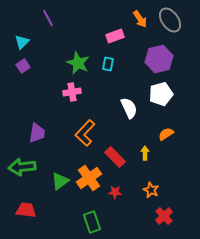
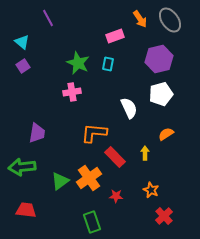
cyan triangle: rotated 35 degrees counterclockwise
orange L-shape: moved 9 px right; rotated 52 degrees clockwise
red star: moved 1 px right, 4 px down
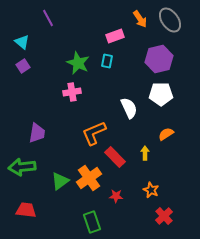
cyan rectangle: moved 1 px left, 3 px up
white pentagon: rotated 15 degrees clockwise
orange L-shape: rotated 28 degrees counterclockwise
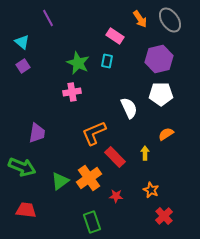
pink rectangle: rotated 54 degrees clockwise
green arrow: rotated 152 degrees counterclockwise
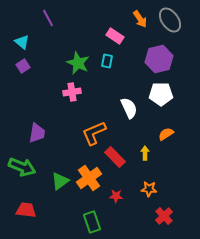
orange star: moved 2 px left, 1 px up; rotated 21 degrees counterclockwise
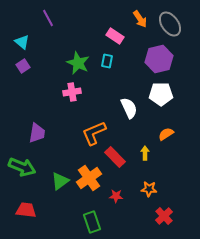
gray ellipse: moved 4 px down
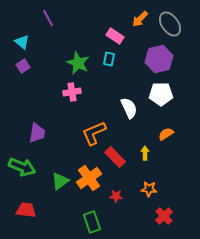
orange arrow: rotated 78 degrees clockwise
cyan rectangle: moved 2 px right, 2 px up
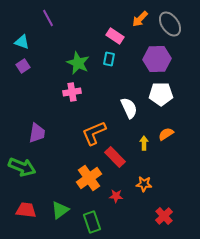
cyan triangle: rotated 21 degrees counterclockwise
purple hexagon: moved 2 px left; rotated 12 degrees clockwise
yellow arrow: moved 1 px left, 10 px up
green triangle: moved 29 px down
orange star: moved 5 px left, 5 px up
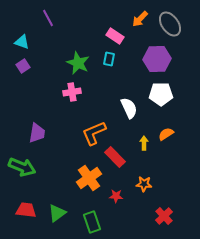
green triangle: moved 3 px left, 3 px down
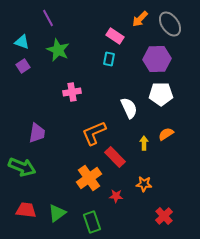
green star: moved 20 px left, 13 px up
